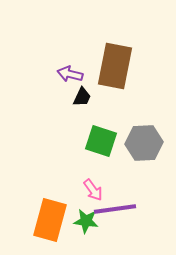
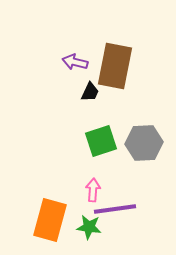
purple arrow: moved 5 px right, 12 px up
black trapezoid: moved 8 px right, 5 px up
green square: rotated 36 degrees counterclockwise
pink arrow: rotated 140 degrees counterclockwise
green star: moved 3 px right, 6 px down
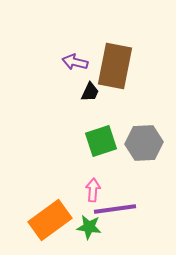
orange rectangle: rotated 39 degrees clockwise
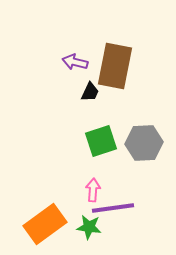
purple line: moved 2 px left, 1 px up
orange rectangle: moved 5 px left, 4 px down
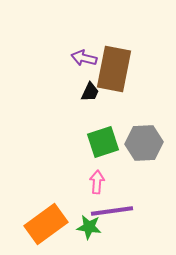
purple arrow: moved 9 px right, 4 px up
brown rectangle: moved 1 px left, 3 px down
green square: moved 2 px right, 1 px down
pink arrow: moved 4 px right, 8 px up
purple line: moved 1 px left, 3 px down
orange rectangle: moved 1 px right
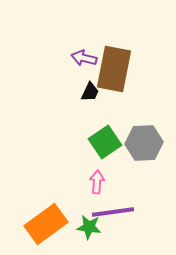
green square: moved 2 px right; rotated 16 degrees counterclockwise
purple line: moved 1 px right, 1 px down
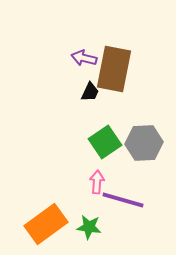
purple line: moved 10 px right, 12 px up; rotated 24 degrees clockwise
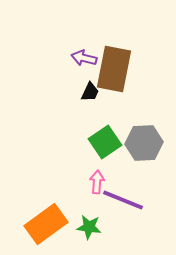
purple line: rotated 6 degrees clockwise
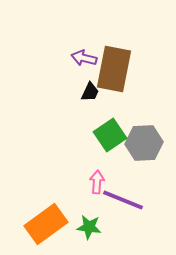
green square: moved 5 px right, 7 px up
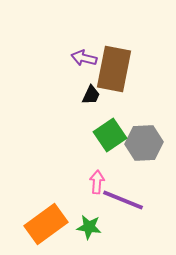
black trapezoid: moved 1 px right, 3 px down
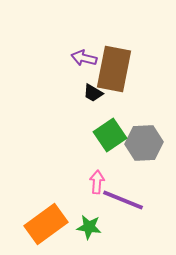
black trapezoid: moved 2 px right, 2 px up; rotated 95 degrees clockwise
